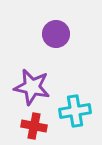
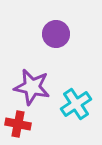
cyan cross: moved 1 px right, 7 px up; rotated 24 degrees counterclockwise
red cross: moved 16 px left, 2 px up
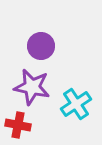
purple circle: moved 15 px left, 12 px down
red cross: moved 1 px down
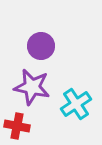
red cross: moved 1 px left, 1 px down
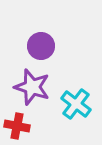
purple star: rotated 6 degrees clockwise
cyan cross: rotated 20 degrees counterclockwise
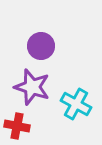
cyan cross: rotated 8 degrees counterclockwise
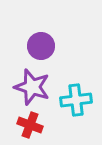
cyan cross: moved 4 px up; rotated 36 degrees counterclockwise
red cross: moved 13 px right, 1 px up; rotated 10 degrees clockwise
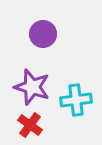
purple circle: moved 2 px right, 12 px up
red cross: rotated 15 degrees clockwise
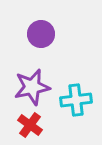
purple circle: moved 2 px left
purple star: rotated 30 degrees counterclockwise
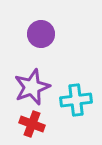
purple star: rotated 9 degrees counterclockwise
red cross: moved 2 px right, 1 px up; rotated 15 degrees counterclockwise
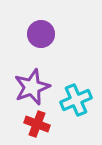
cyan cross: rotated 16 degrees counterclockwise
red cross: moved 5 px right
